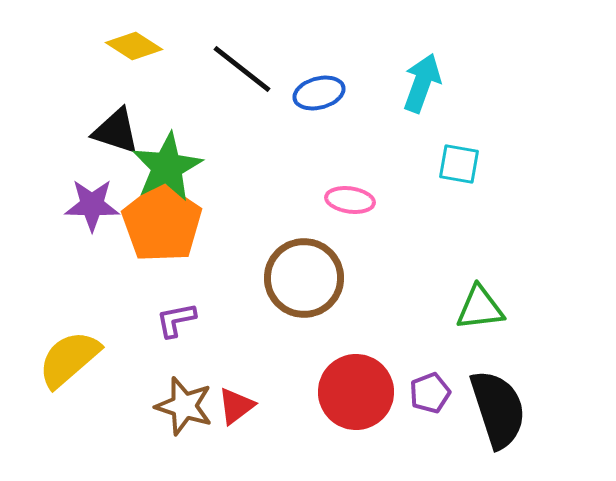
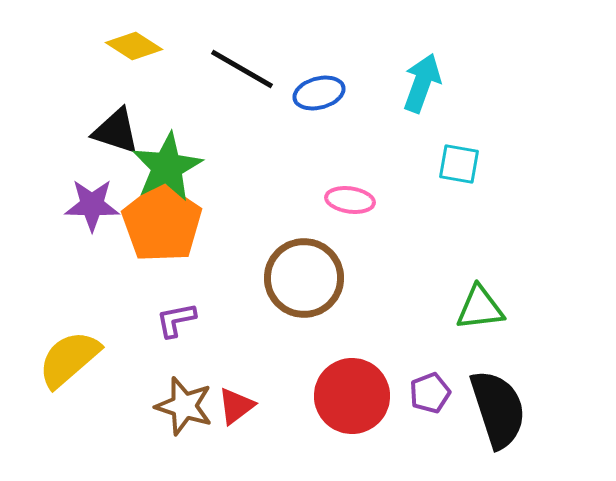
black line: rotated 8 degrees counterclockwise
red circle: moved 4 px left, 4 px down
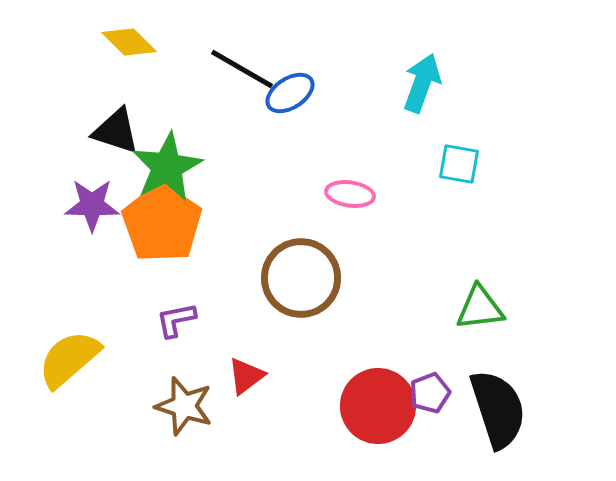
yellow diamond: moved 5 px left, 4 px up; rotated 12 degrees clockwise
blue ellipse: moved 29 px left; rotated 18 degrees counterclockwise
pink ellipse: moved 6 px up
brown circle: moved 3 px left
red circle: moved 26 px right, 10 px down
red triangle: moved 10 px right, 30 px up
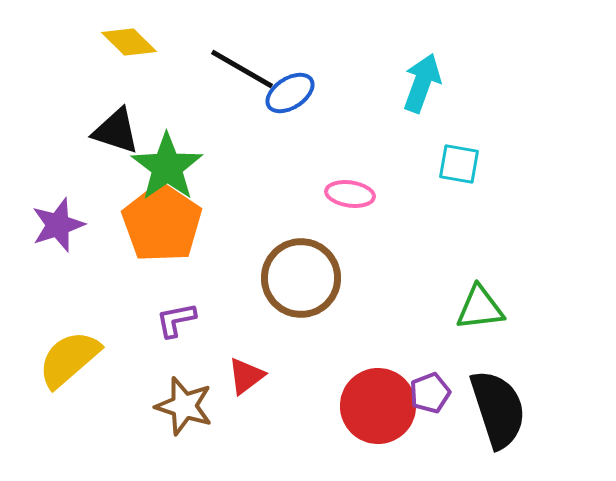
green star: rotated 8 degrees counterclockwise
purple star: moved 34 px left, 20 px down; rotated 20 degrees counterclockwise
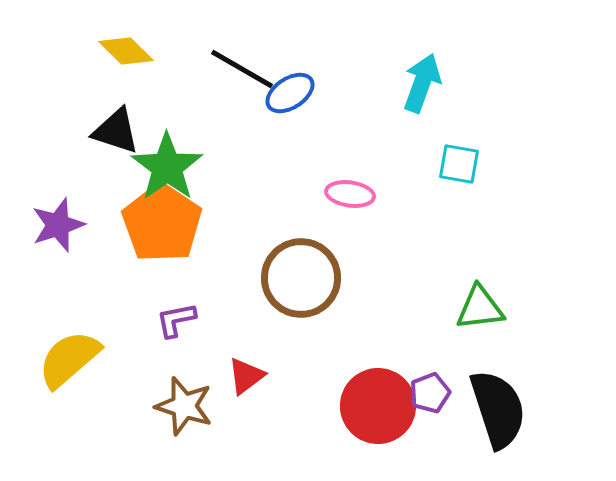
yellow diamond: moved 3 px left, 9 px down
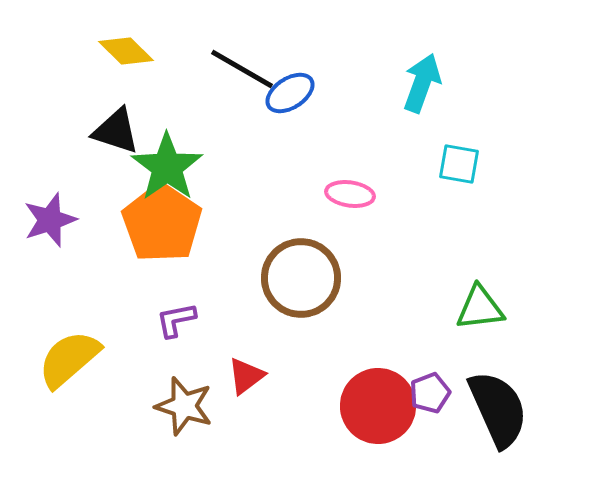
purple star: moved 8 px left, 5 px up
black semicircle: rotated 6 degrees counterclockwise
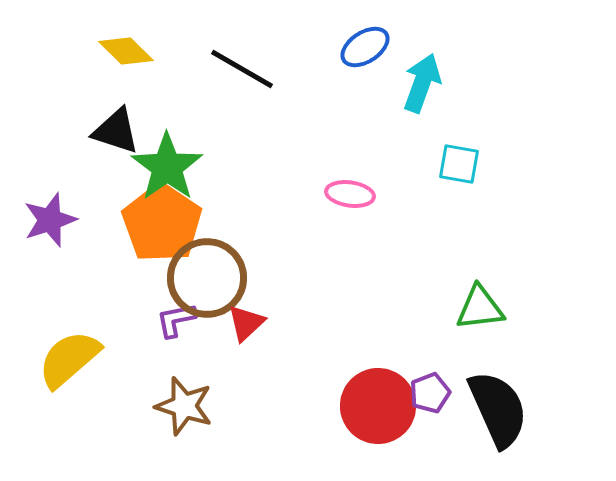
blue ellipse: moved 75 px right, 46 px up
brown circle: moved 94 px left
red triangle: moved 53 px up; rotated 6 degrees counterclockwise
